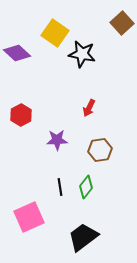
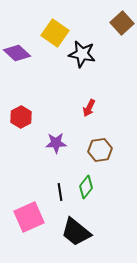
red hexagon: moved 2 px down
purple star: moved 1 px left, 3 px down
black line: moved 5 px down
black trapezoid: moved 7 px left, 5 px up; rotated 104 degrees counterclockwise
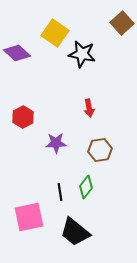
red arrow: rotated 36 degrees counterclockwise
red hexagon: moved 2 px right
pink square: rotated 12 degrees clockwise
black trapezoid: moved 1 px left
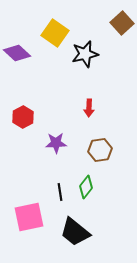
black star: moved 3 px right; rotated 24 degrees counterclockwise
red arrow: rotated 12 degrees clockwise
